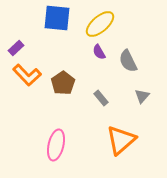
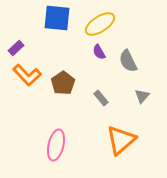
yellow ellipse: rotated 8 degrees clockwise
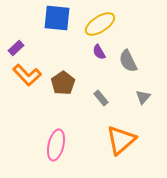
gray triangle: moved 1 px right, 1 px down
